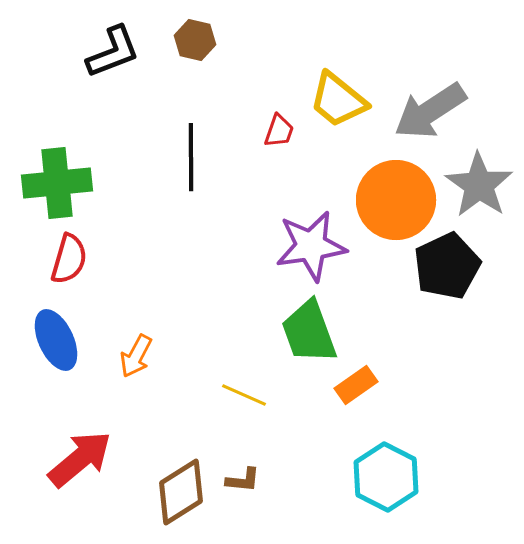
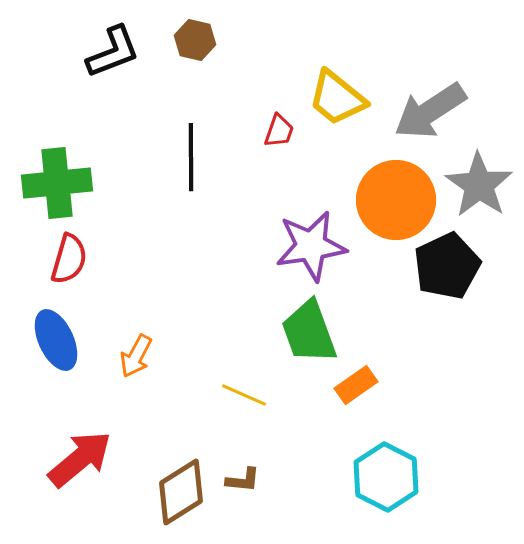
yellow trapezoid: moved 1 px left, 2 px up
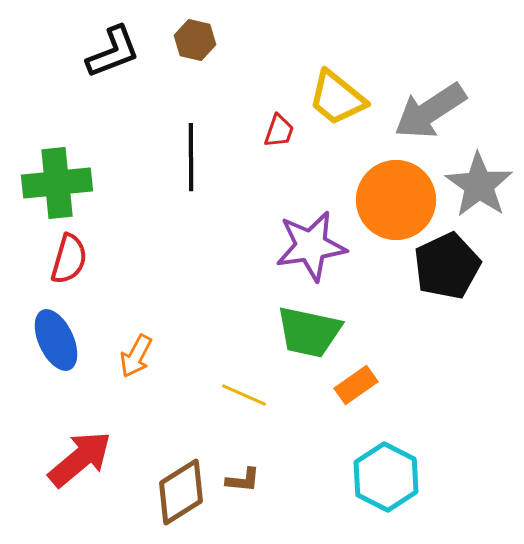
green trapezoid: rotated 58 degrees counterclockwise
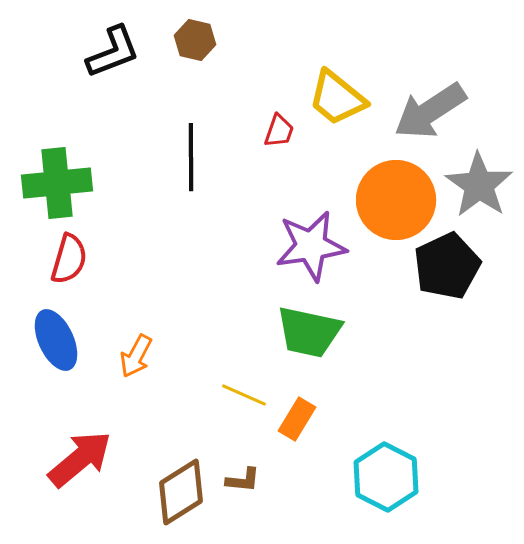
orange rectangle: moved 59 px left, 34 px down; rotated 24 degrees counterclockwise
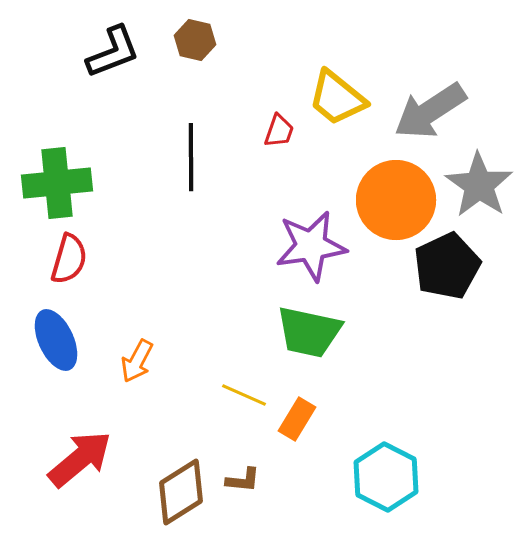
orange arrow: moved 1 px right, 5 px down
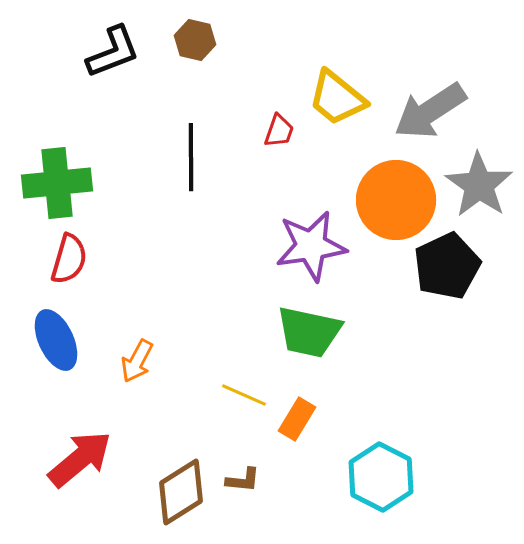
cyan hexagon: moved 5 px left
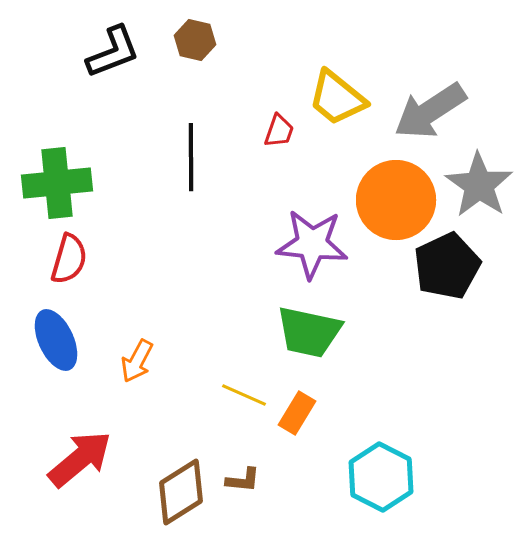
purple star: moved 1 px right, 2 px up; rotated 14 degrees clockwise
orange rectangle: moved 6 px up
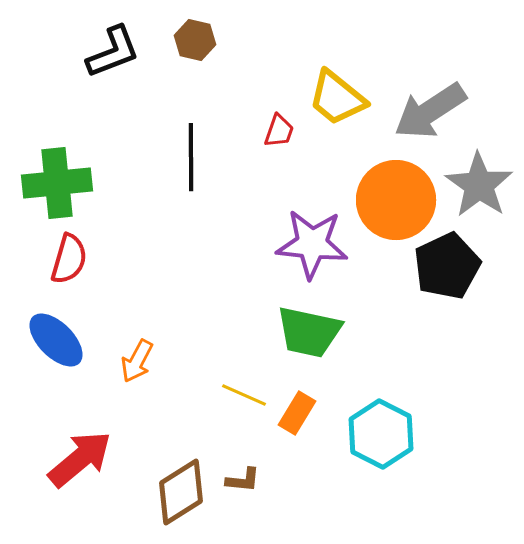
blue ellipse: rotated 20 degrees counterclockwise
cyan hexagon: moved 43 px up
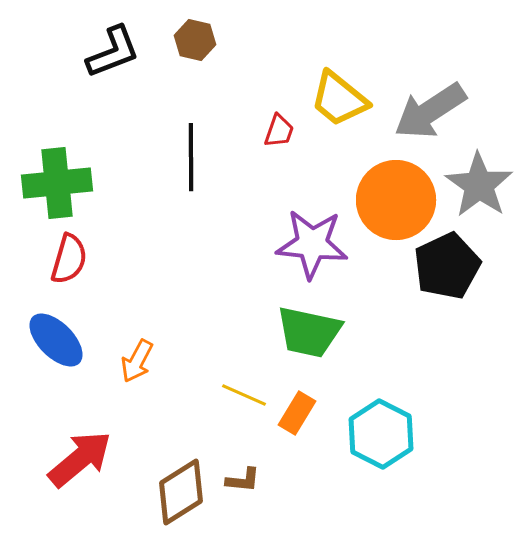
yellow trapezoid: moved 2 px right, 1 px down
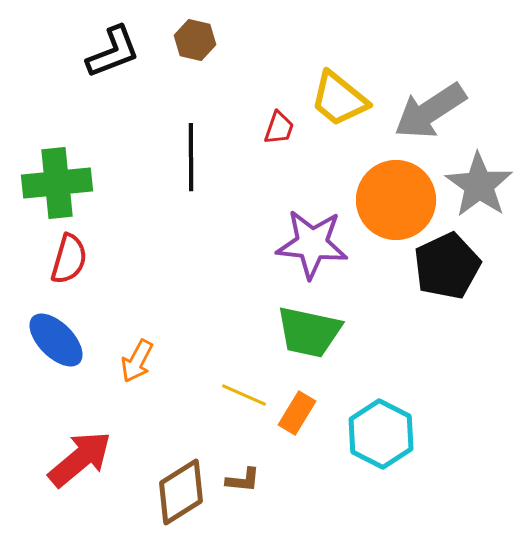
red trapezoid: moved 3 px up
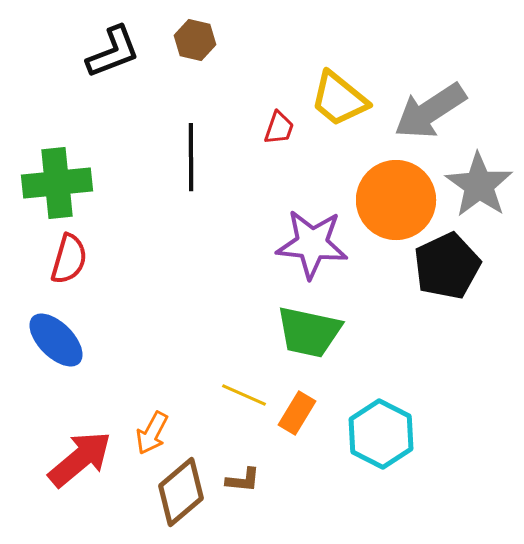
orange arrow: moved 15 px right, 72 px down
brown diamond: rotated 8 degrees counterclockwise
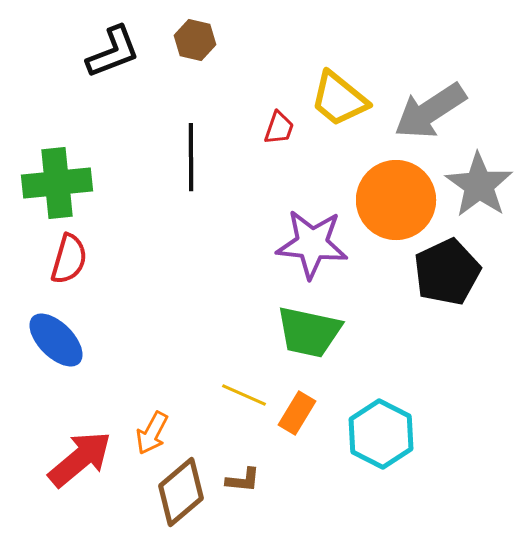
black pentagon: moved 6 px down
